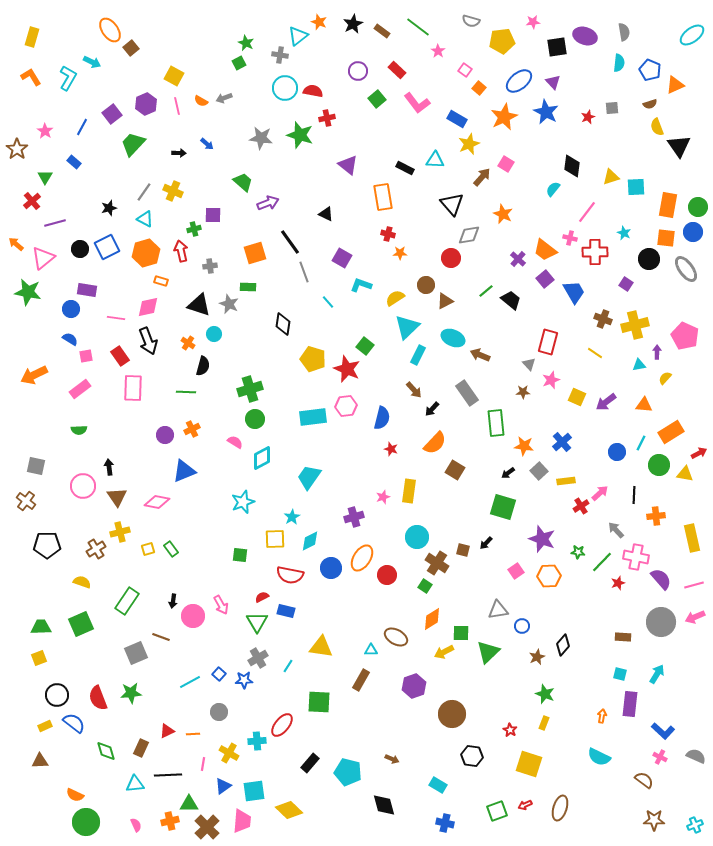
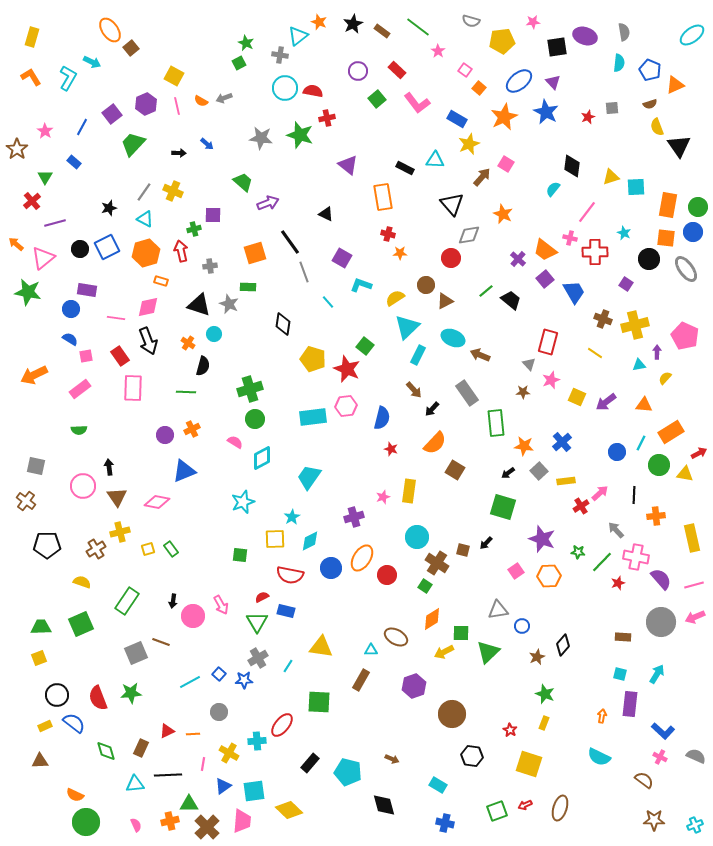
brown line at (161, 637): moved 5 px down
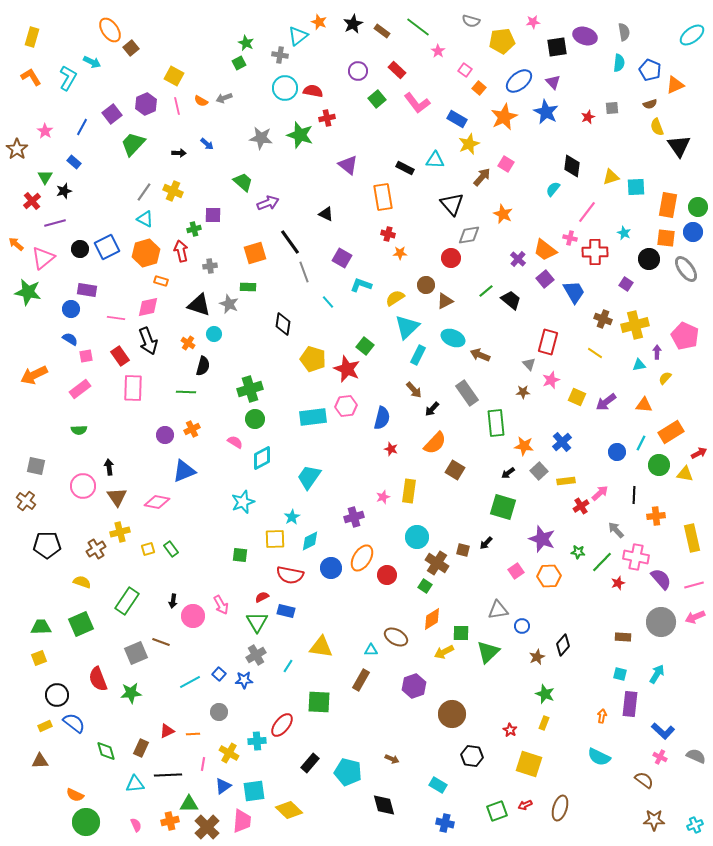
black star at (109, 208): moved 45 px left, 17 px up
gray cross at (258, 658): moved 2 px left, 3 px up
red semicircle at (98, 698): moved 19 px up
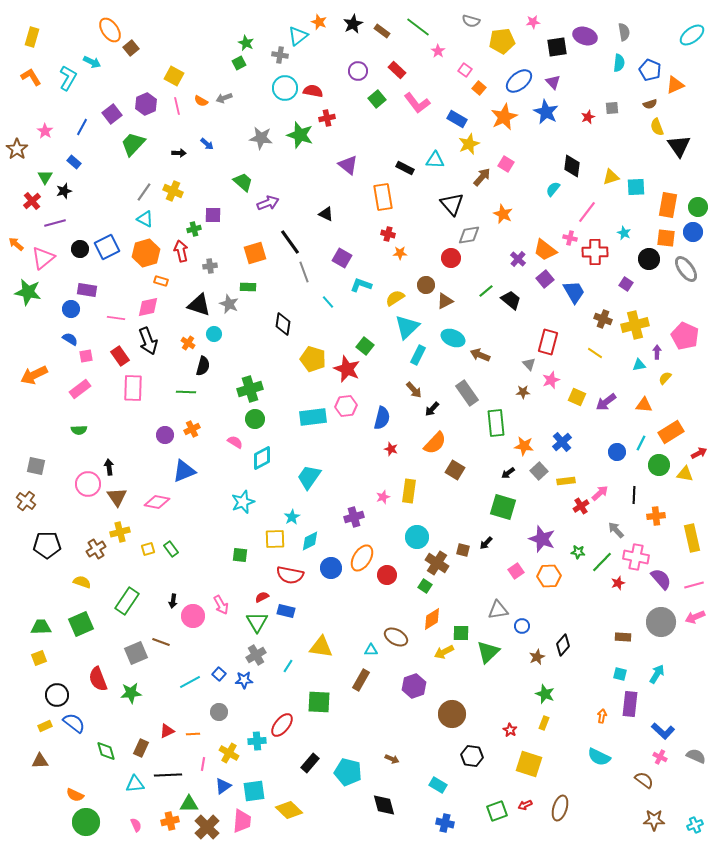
pink circle at (83, 486): moved 5 px right, 2 px up
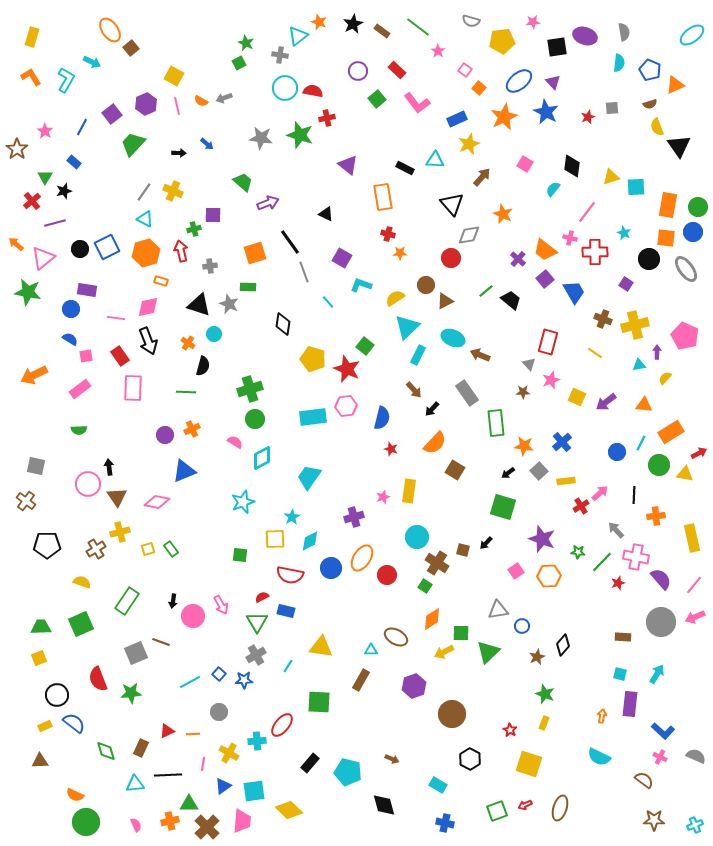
cyan L-shape at (68, 78): moved 2 px left, 2 px down
blue rectangle at (457, 119): rotated 54 degrees counterclockwise
pink square at (506, 164): moved 19 px right
pink line at (694, 585): rotated 36 degrees counterclockwise
black hexagon at (472, 756): moved 2 px left, 3 px down; rotated 20 degrees clockwise
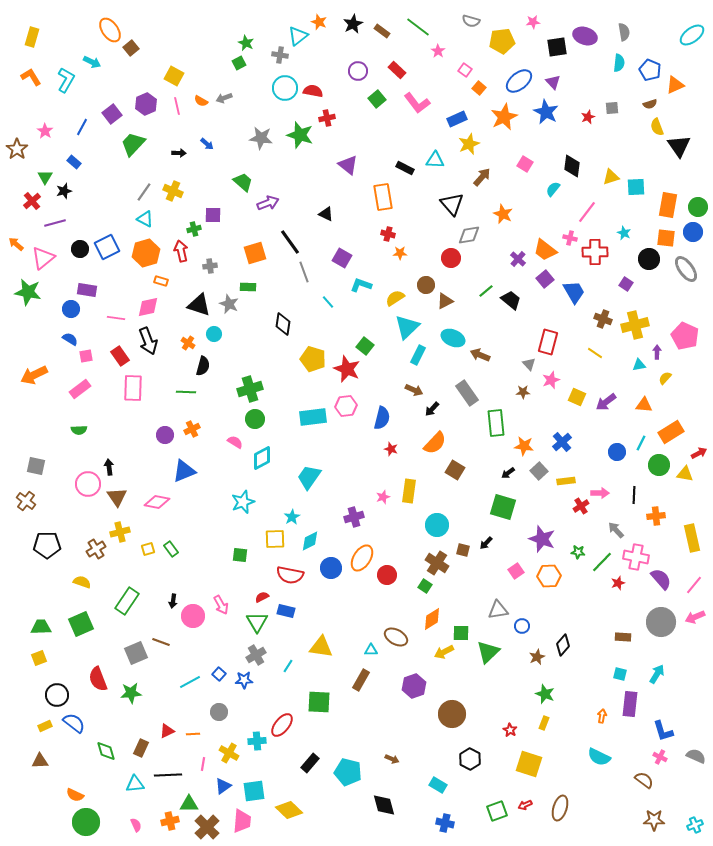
brown arrow at (414, 390): rotated 24 degrees counterclockwise
pink arrow at (600, 493): rotated 42 degrees clockwise
cyan circle at (417, 537): moved 20 px right, 12 px up
blue L-shape at (663, 731): rotated 30 degrees clockwise
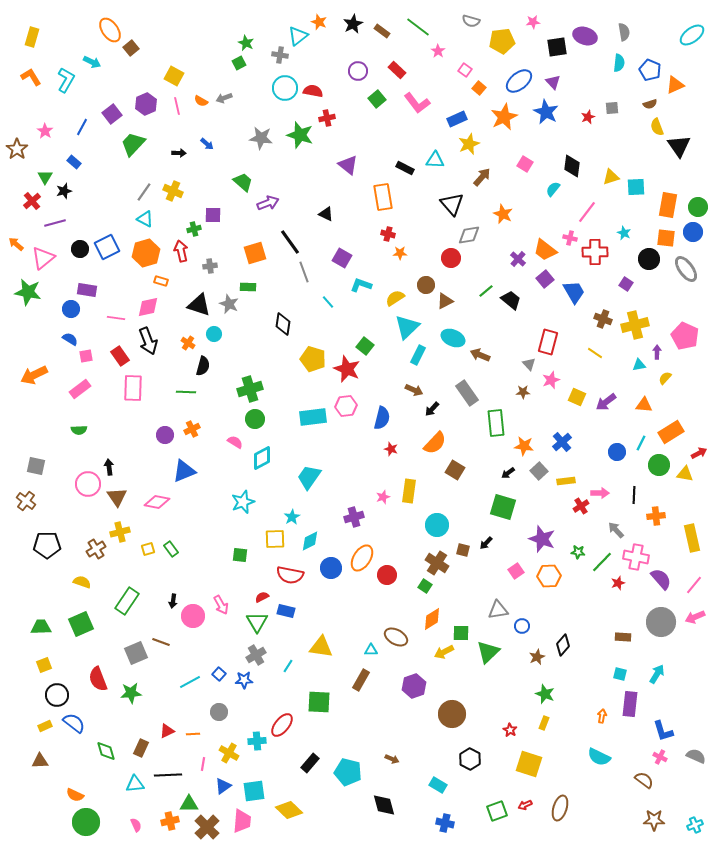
yellow square at (39, 658): moved 5 px right, 7 px down
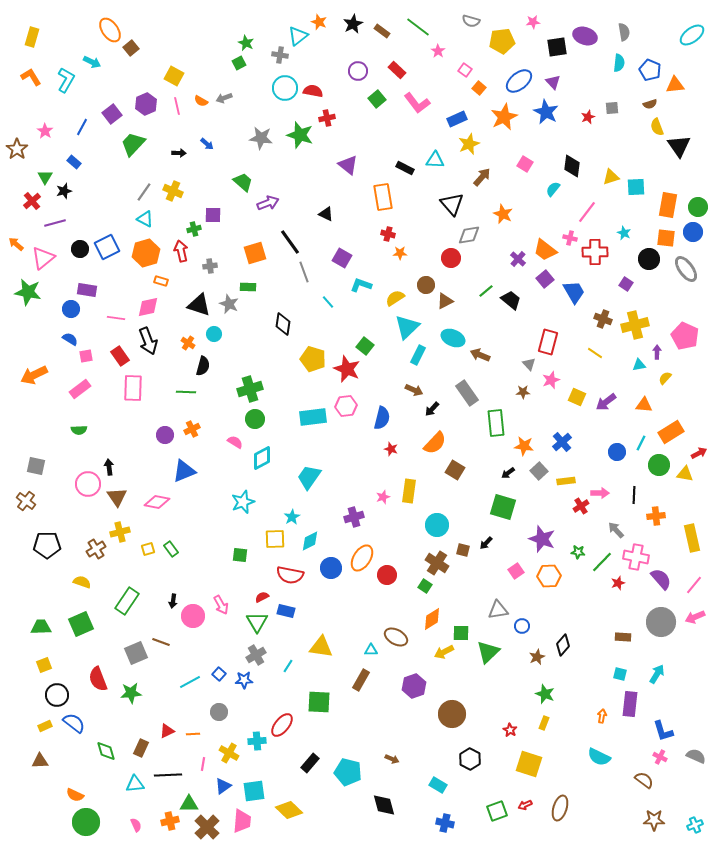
orange triangle at (675, 85): rotated 18 degrees clockwise
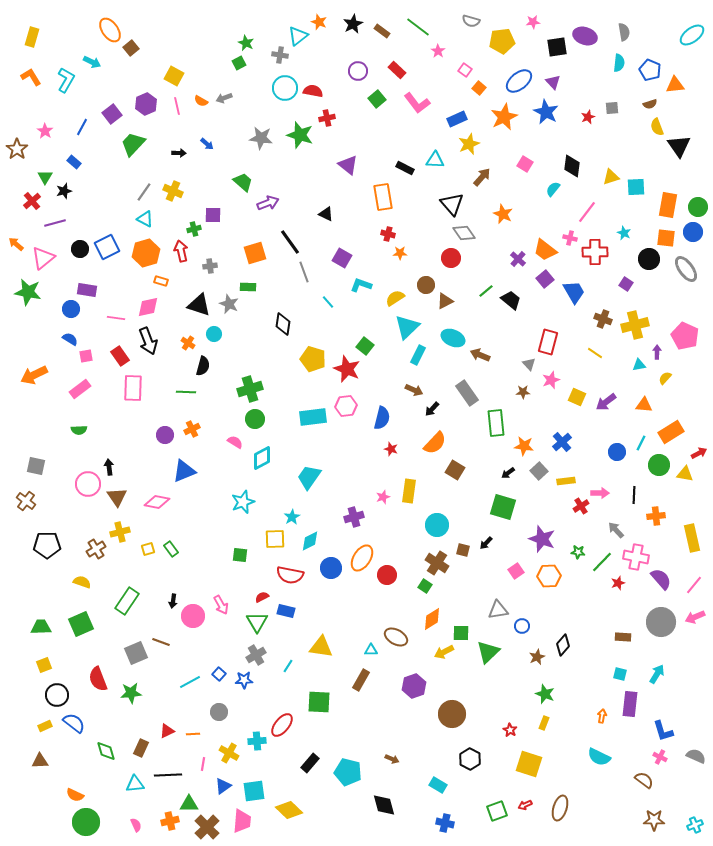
gray diamond at (469, 235): moved 5 px left, 2 px up; rotated 65 degrees clockwise
